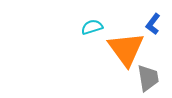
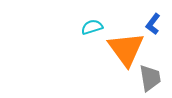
gray trapezoid: moved 2 px right
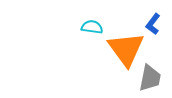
cyan semicircle: rotated 25 degrees clockwise
gray trapezoid: rotated 20 degrees clockwise
